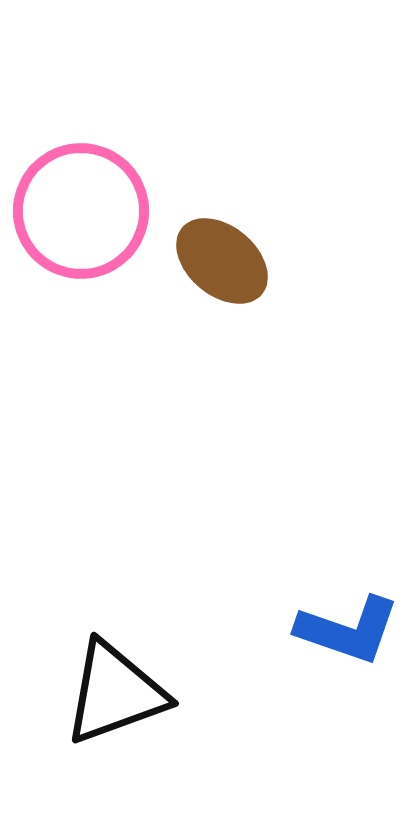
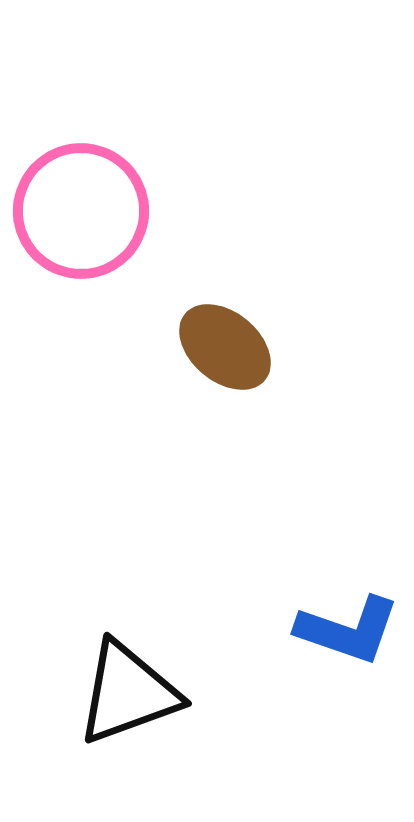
brown ellipse: moved 3 px right, 86 px down
black triangle: moved 13 px right
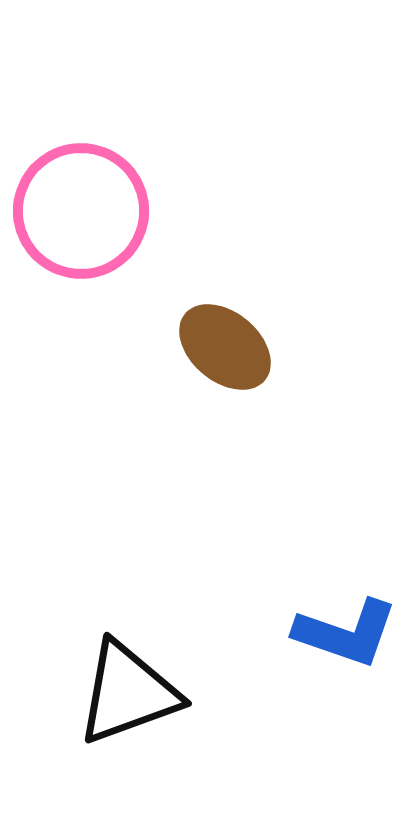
blue L-shape: moved 2 px left, 3 px down
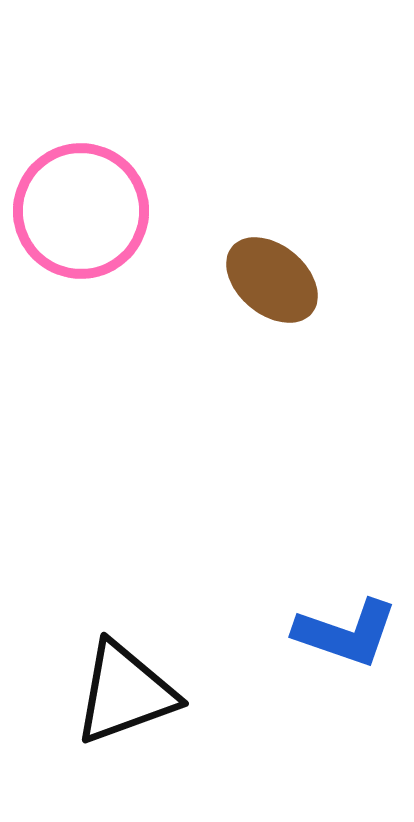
brown ellipse: moved 47 px right, 67 px up
black triangle: moved 3 px left
